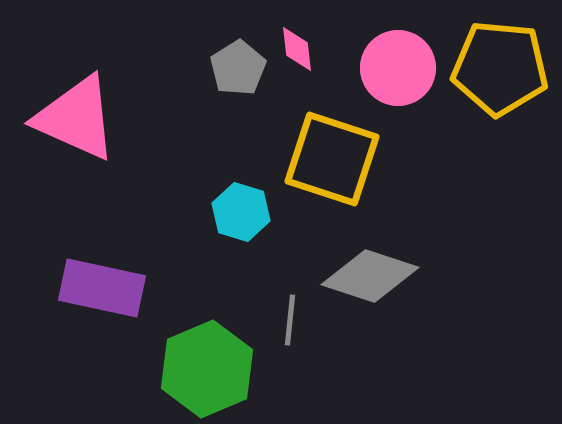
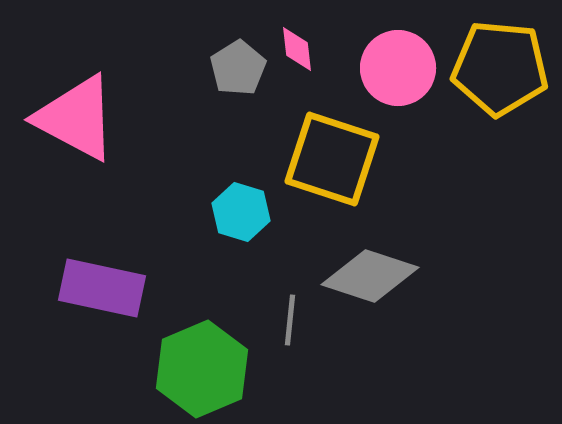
pink triangle: rotated 4 degrees clockwise
green hexagon: moved 5 px left
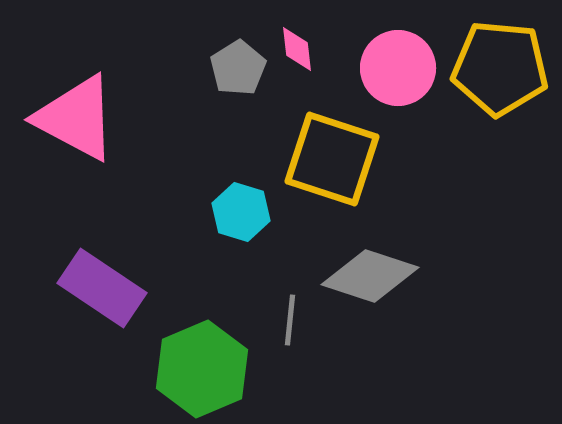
purple rectangle: rotated 22 degrees clockwise
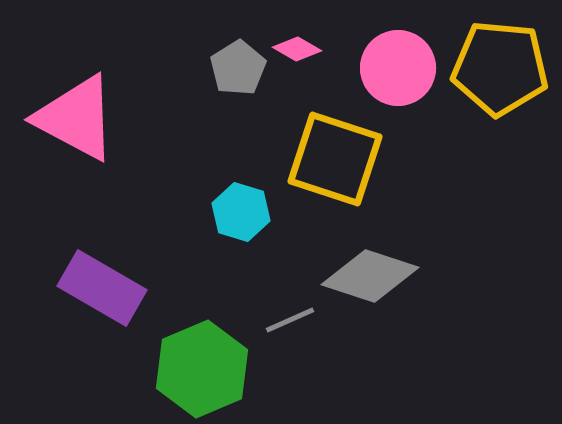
pink diamond: rotated 54 degrees counterclockwise
yellow square: moved 3 px right
purple rectangle: rotated 4 degrees counterclockwise
gray line: rotated 60 degrees clockwise
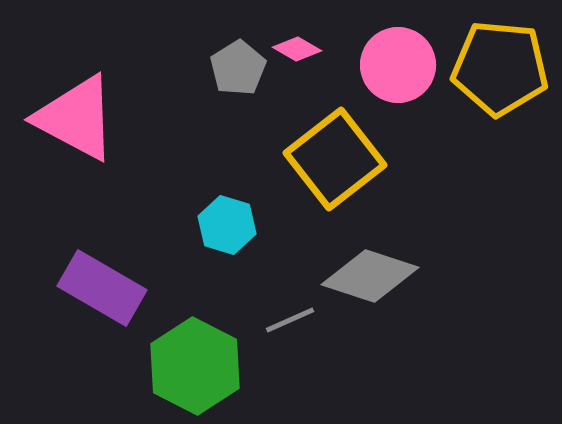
pink circle: moved 3 px up
yellow square: rotated 34 degrees clockwise
cyan hexagon: moved 14 px left, 13 px down
green hexagon: moved 7 px left, 3 px up; rotated 10 degrees counterclockwise
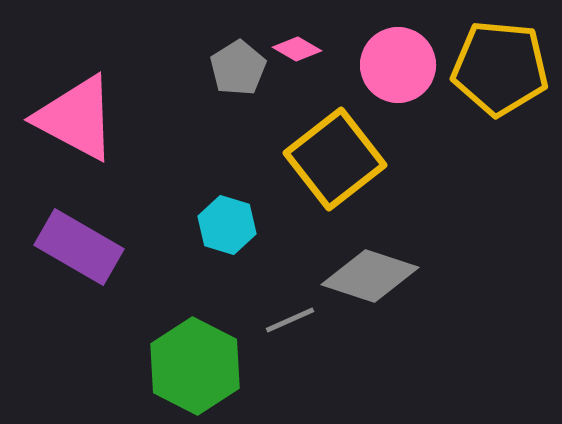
purple rectangle: moved 23 px left, 41 px up
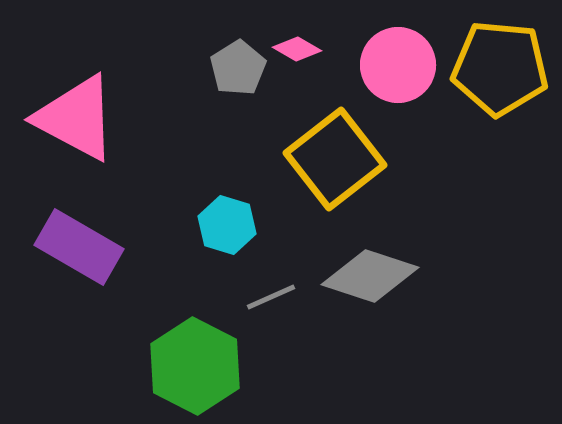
gray line: moved 19 px left, 23 px up
